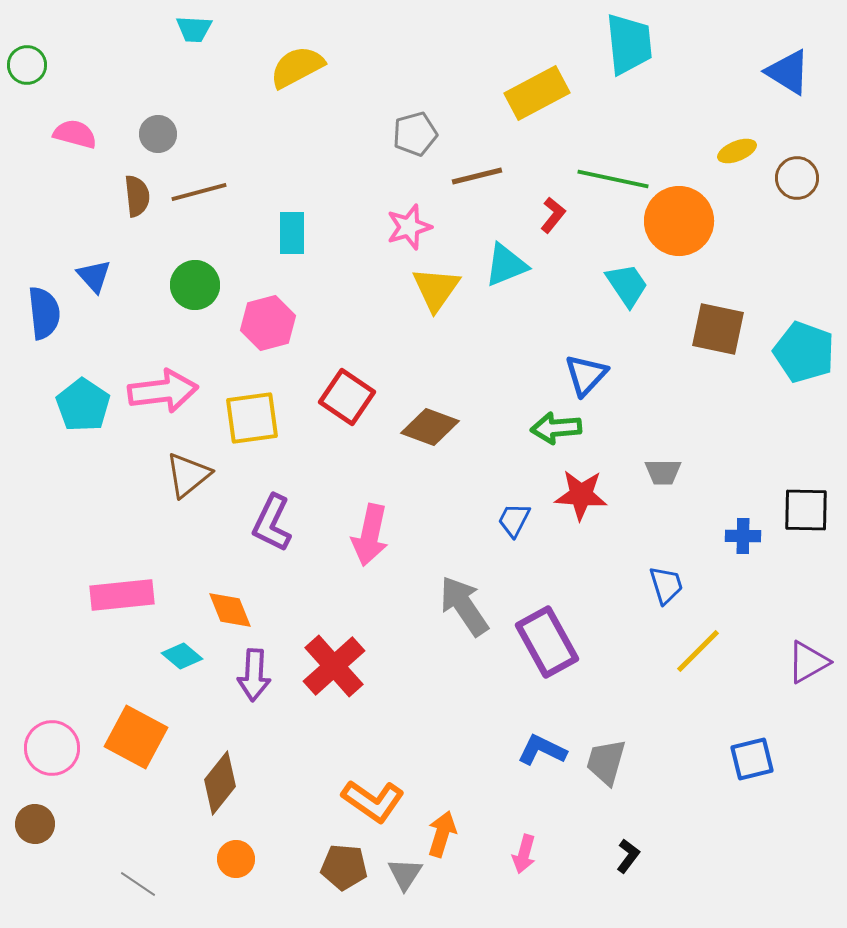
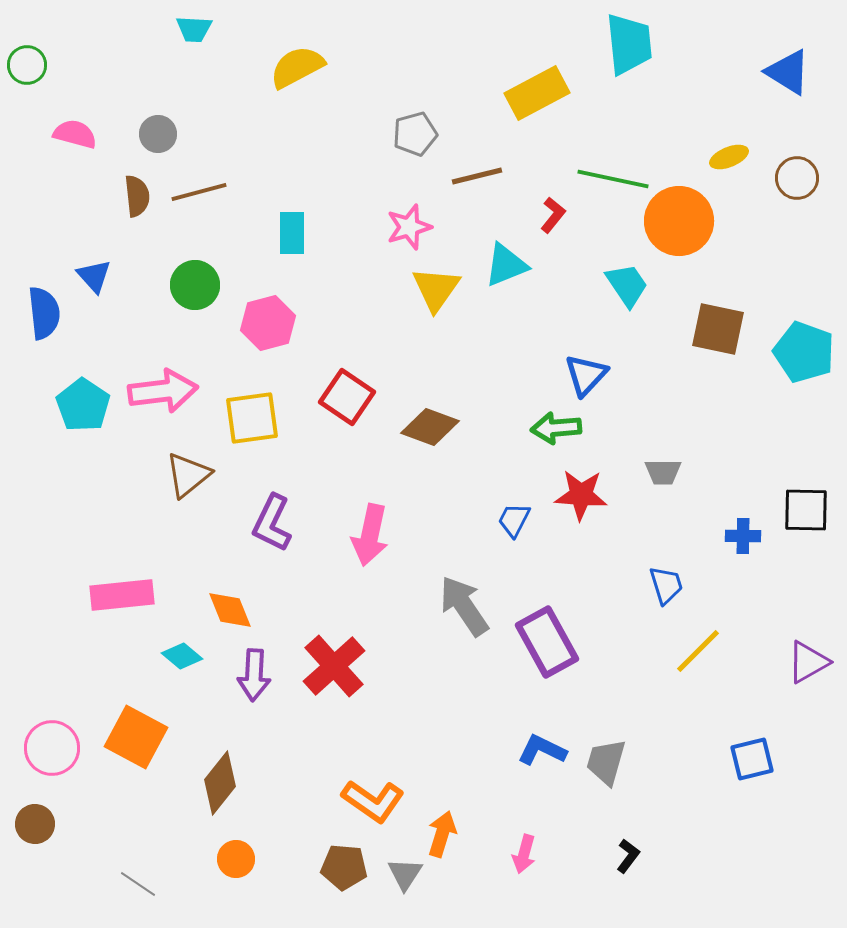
yellow ellipse at (737, 151): moved 8 px left, 6 px down
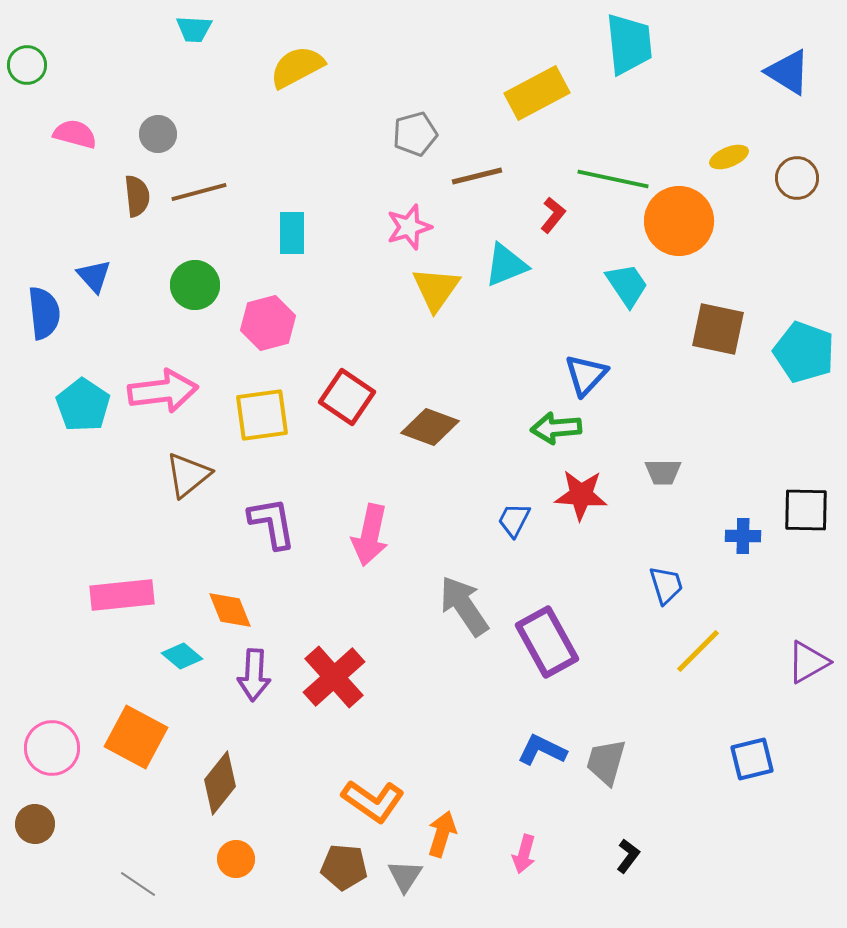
yellow square at (252, 418): moved 10 px right, 3 px up
purple L-shape at (272, 523): rotated 144 degrees clockwise
red cross at (334, 666): moved 11 px down
gray triangle at (405, 874): moved 2 px down
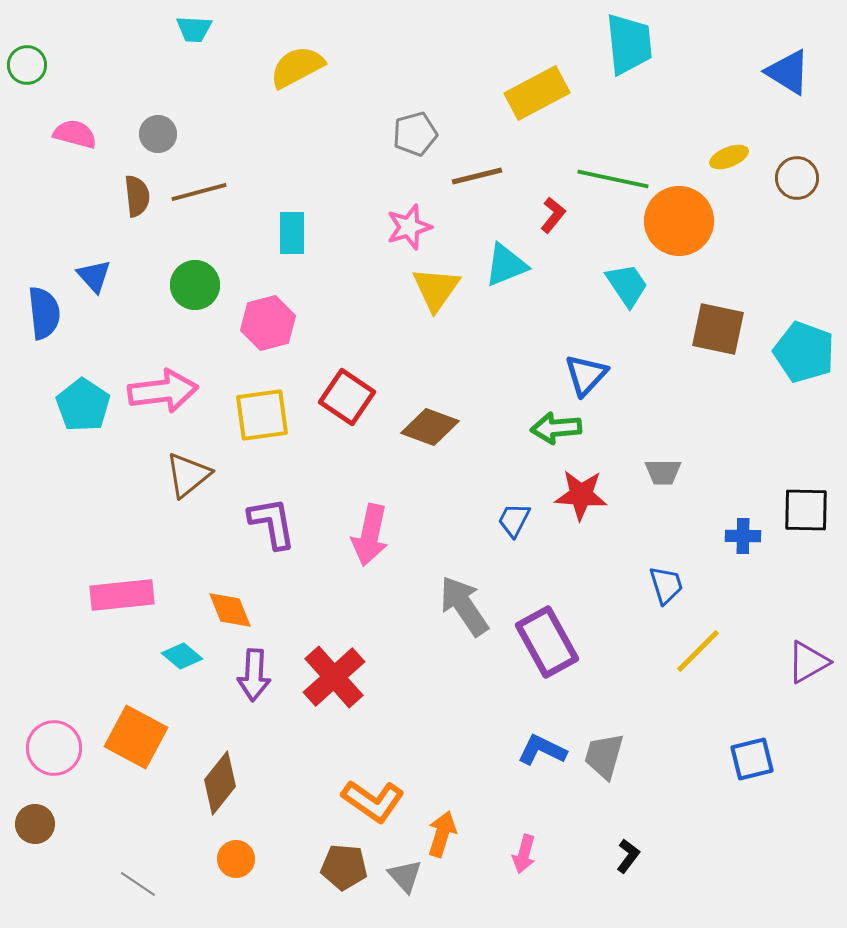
pink circle at (52, 748): moved 2 px right
gray trapezoid at (606, 762): moved 2 px left, 6 px up
gray triangle at (405, 876): rotated 15 degrees counterclockwise
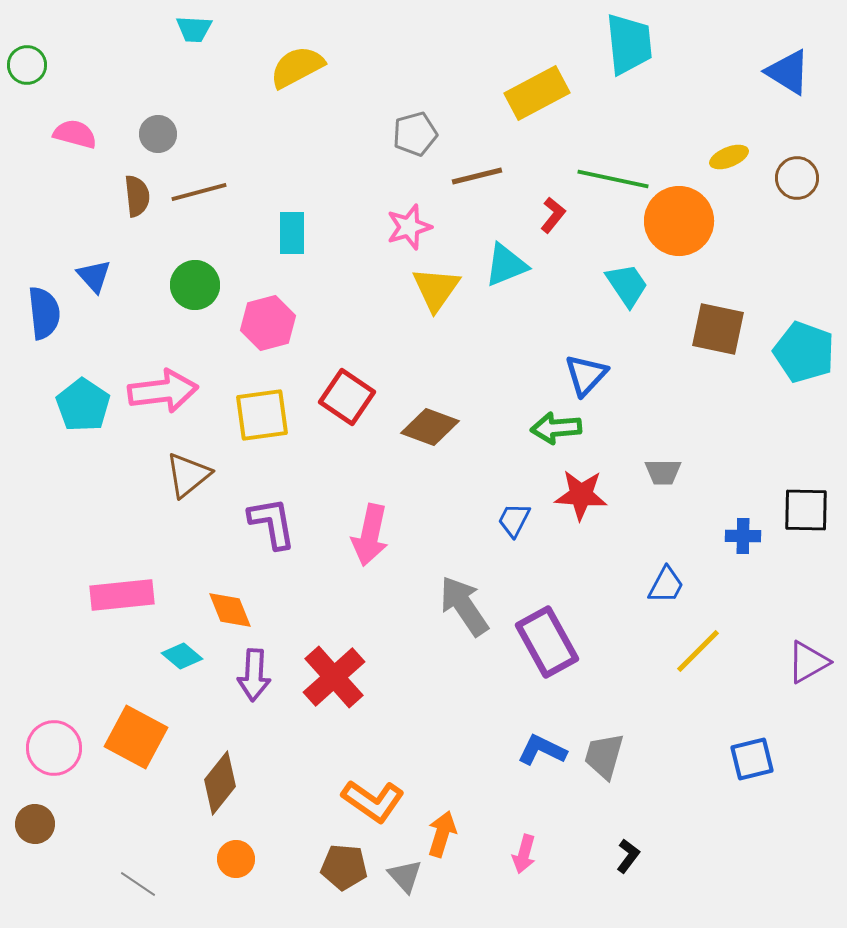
blue trapezoid at (666, 585): rotated 45 degrees clockwise
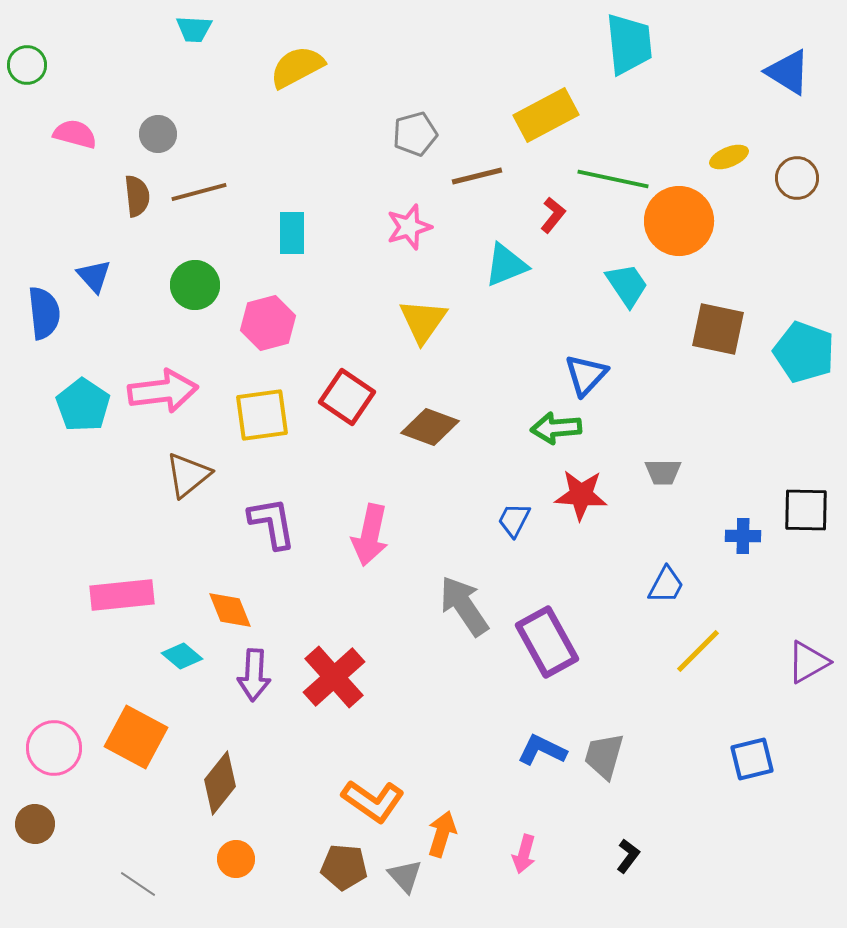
yellow rectangle at (537, 93): moved 9 px right, 22 px down
yellow triangle at (436, 289): moved 13 px left, 32 px down
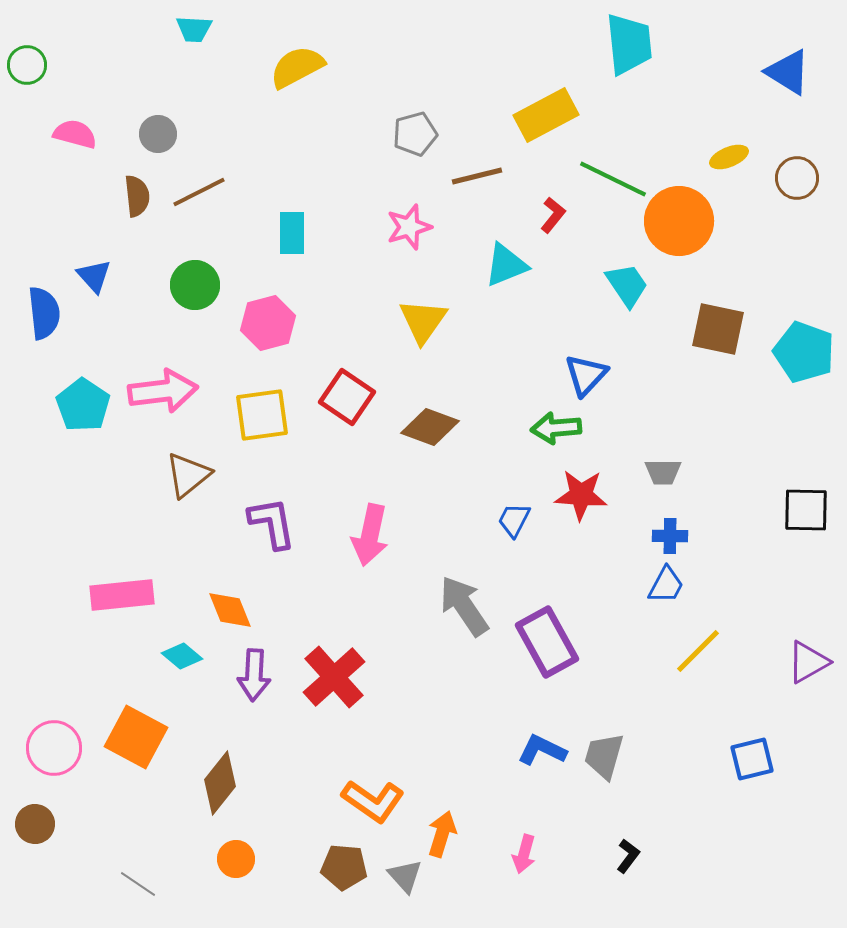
green line at (613, 179): rotated 14 degrees clockwise
brown line at (199, 192): rotated 12 degrees counterclockwise
blue cross at (743, 536): moved 73 px left
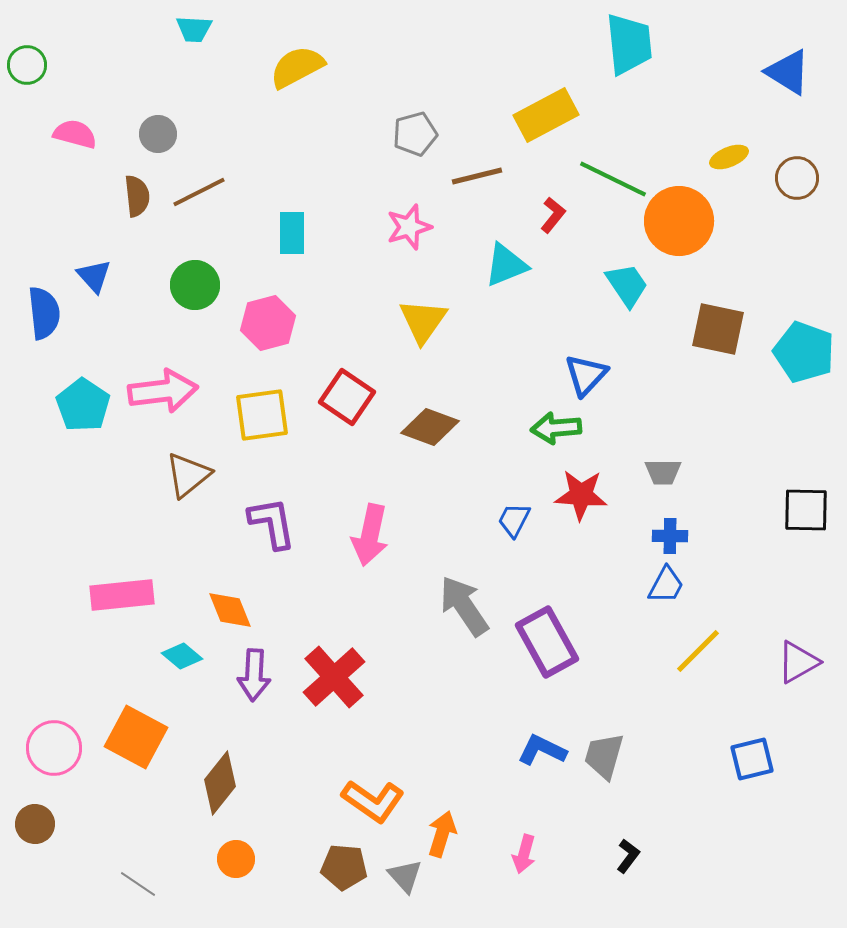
purple triangle at (808, 662): moved 10 px left
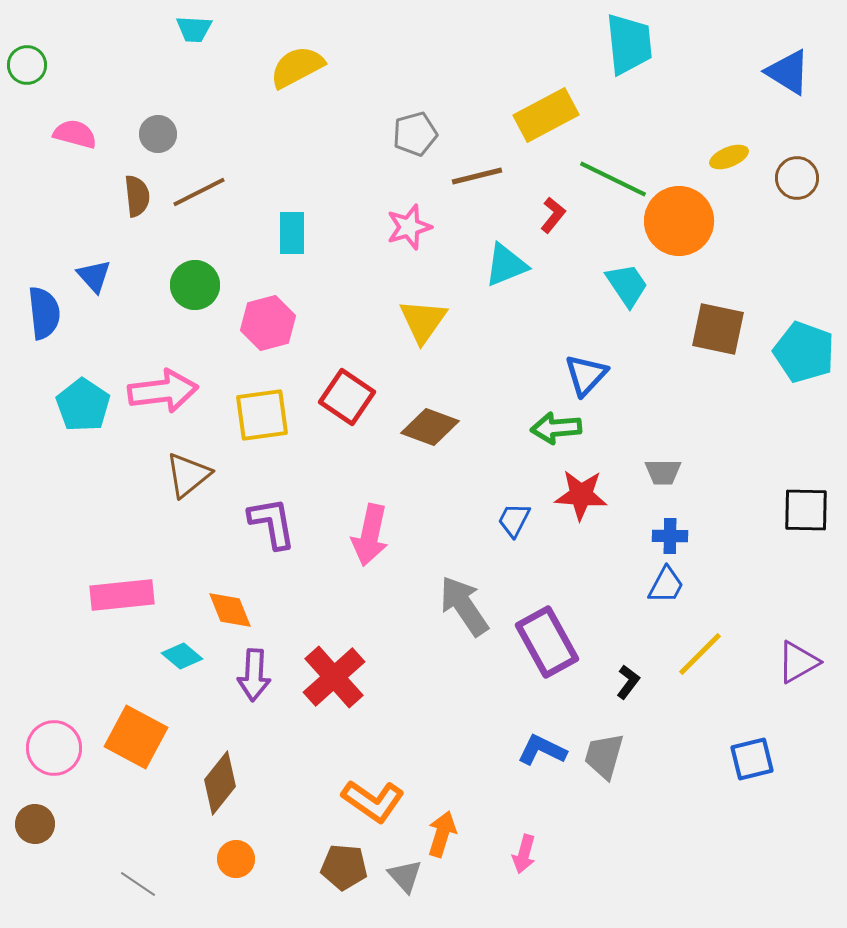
yellow line at (698, 651): moved 2 px right, 3 px down
black L-shape at (628, 856): moved 174 px up
